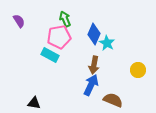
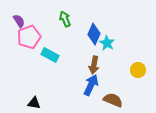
pink pentagon: moved 30 px left; rotated 10 degrees counterclockwise
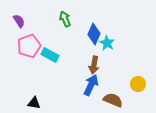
pink pentagon: moved 9 px down
yellow circle: moved 14 px down
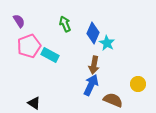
green arrow: moved 5 px down
blue diamond: moved 1 px left, 1 px up
black triangle: rotated 24 degrees clockwise
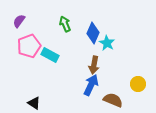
purple semicircle: rotated 112 degrees counterclockwise
